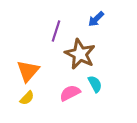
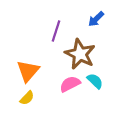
cyan semicircle: moved 3 px up; rotated 18 degrees counterclockwise
pink semicircle: moved 9 px up
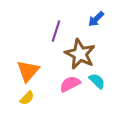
cyan semicircle: moved 2 px right
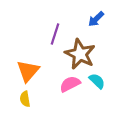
purple line: moved 1 px left, 3 px down
yellow semicircle: moved 2 px left, 1 px down; rotated 126 degrees clockwise
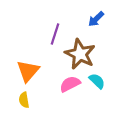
yellow semicircle: moved 1 px left, 1 px down
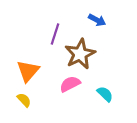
blue arrow: moved 1 px right, 1 px down; rotated 108 degrees counterclockwise
brown star: rotated 20 degrees clockwise
cyan semicircle: moved 8 px right, 13 px down
yellow semicircle: rotated 147 degrees clockwise
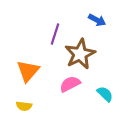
yellow semicircle: moved 6 px down; rotated 140 degrees clockwise
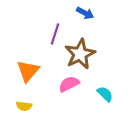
blue arrow: moved 12 px left, 7 px up
pink semicircle: moved 1 px left
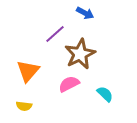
purple line: rotated 30 degrees clockwise
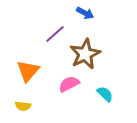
brown star: moved 5 px right
yellow semicircle: moved 1 px left
